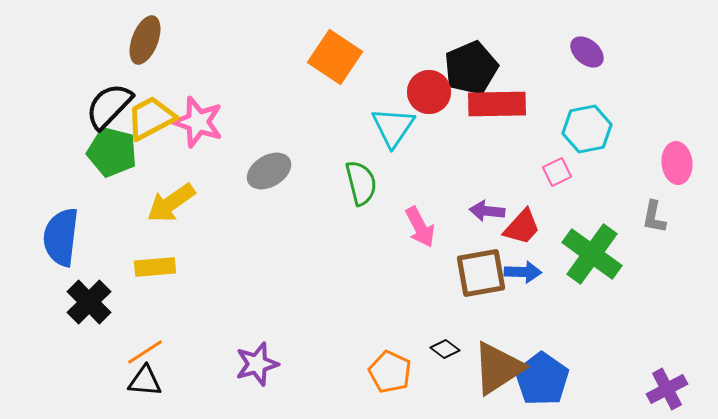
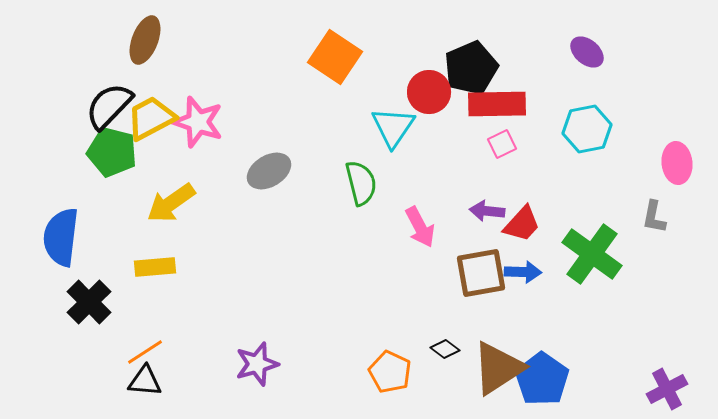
pink square: moved 55 px left, 28 px up
red trapezoid: moved 3 px up
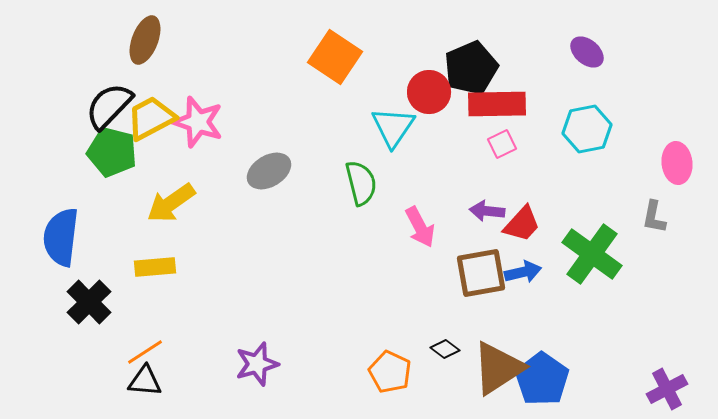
blue arrow: rotated 15 degrees counterclockwise
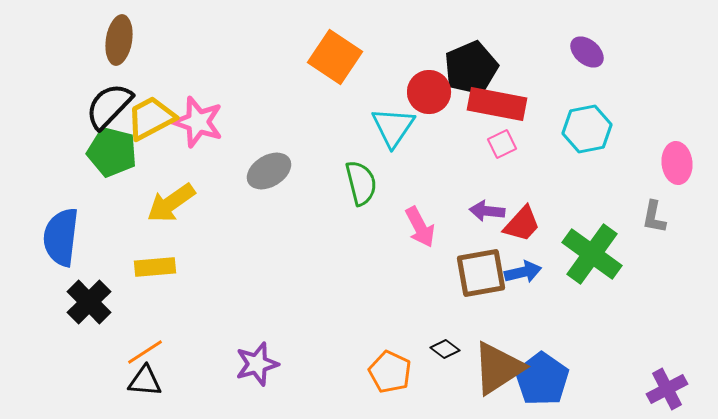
brown ellipse: moved 26 px left; rotated 12 degrees counterclockwise
red rectangle: rotated 12 degrees clockwise
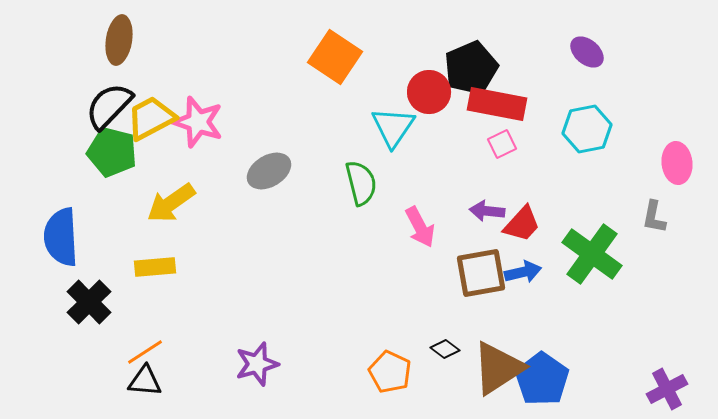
blue semicircle: rotated 10 degrees counterclockwise
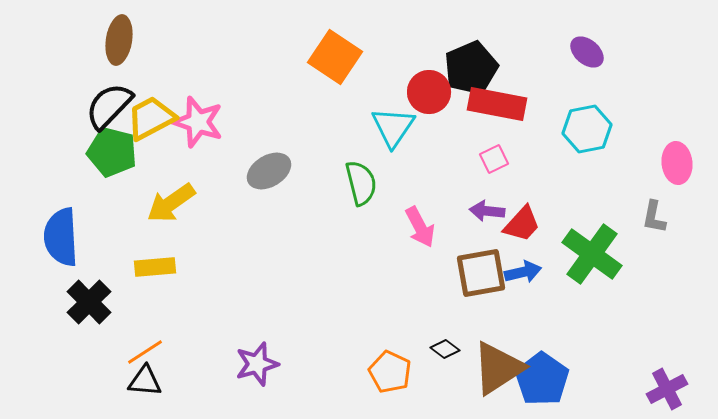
pink square: moved 8 px left, 15 px down
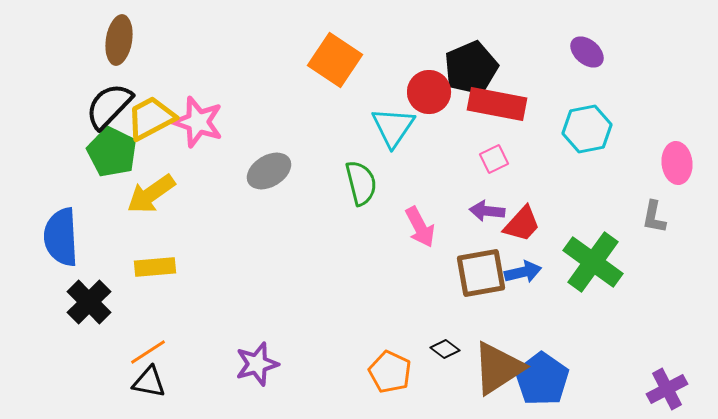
orange square: moved 3 px down
green pentagon: rotated 12 degrees clockwise
yellow arrow: moved 20 px left, 9 px up
green cross: moved 1 px right, 8 px down
orange line: moved 3 px right
black triangle: moved 4 px right, 1 px down; rotated 6 degrees clockwise
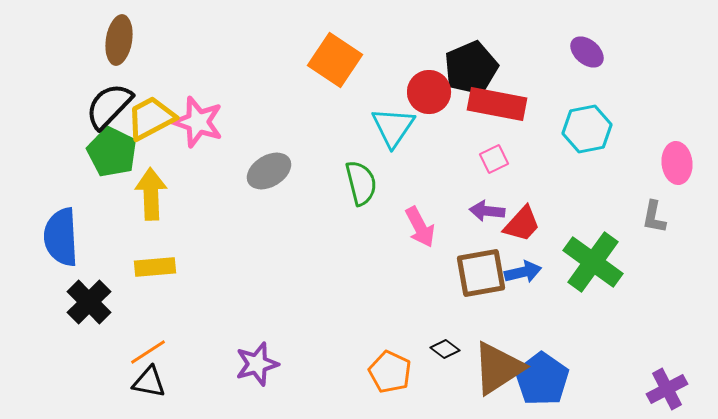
yellow arrow: rotated 123 degrees clockwise
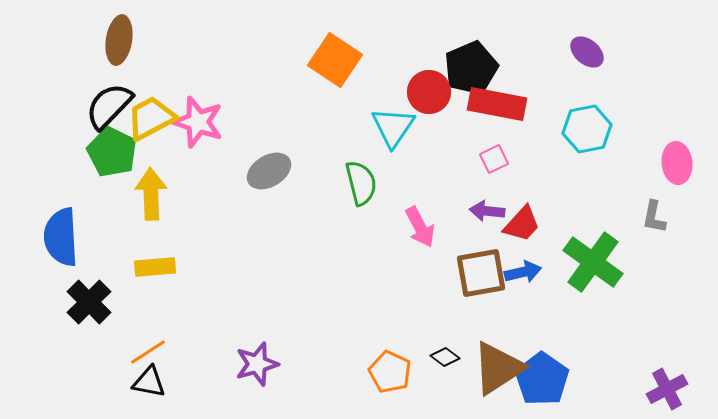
black diamond: moved 8 px down
